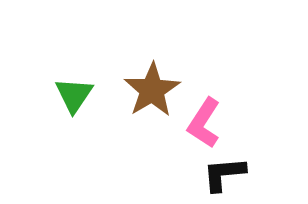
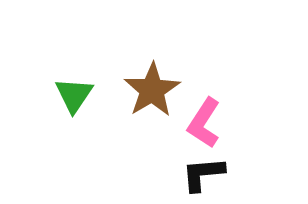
black L-shape: moved 21 px left
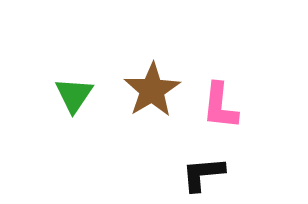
pink L-shape: moved 16 px right, 17 px up; rotated 27 degrees counterclockwise
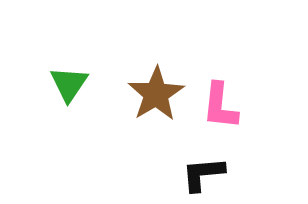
brown star: moved 4 px right, 4 px down
green triangle: moved 5 px left, 11 px up
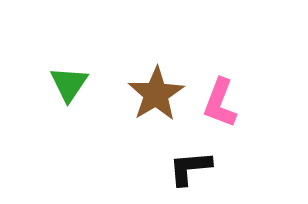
pink L-shape: moved 3 px up; rotated 15 degrees clockwise
black L-shape: moved 13 px left, 6 px up
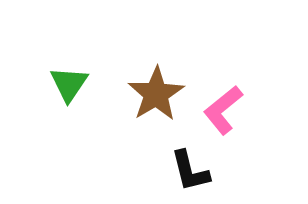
pink L-shape: moved 3 px right, 7 px down; rotated 30 degrees clockwise
black L-shape: moved 3 px down; rotated 99 degrees counterclockwise
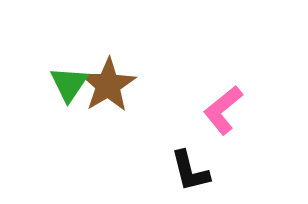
brown star: moved 48 px left, 9 px up
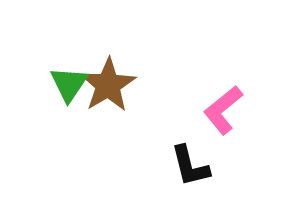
black L-shape: moved 5 px up
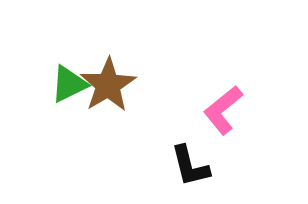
green triangle: rotated 30 degrees clockwise
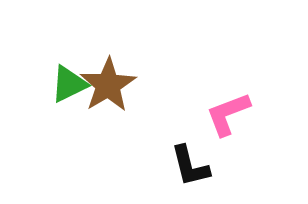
pink L-shape: moved 5 px right, 4 px down; rotated 18 degrees clockwise
